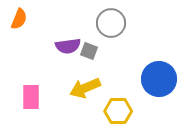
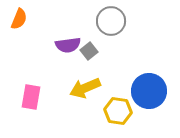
gray circle: moved 2 px up
purple semicircle: moved 1 px up
gray square: rotated 30 degrees clockwise
blue circle: moved 10 px left, 12 px down
pink rectangle: rotated 10 degrees clockwise
yellow hexagon: rotated 8 degrees clockwise
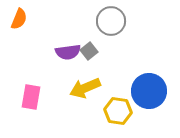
purple semicircle: moved 7 px down
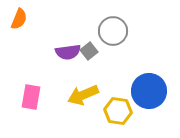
gray circle: moved 2 px right, 10 px down
yellow arrow: moved 2 px left, 7 px down
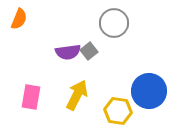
gray circle: moved 1 px right, 8 px up
yellow arrow: moved 6 px left; rotated 140 degrees clockwise
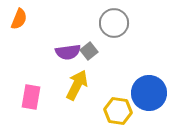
blue circle: moved 2 px down
yellow arrow: moved 10 px up
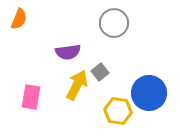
gray square: moved 11 px right, 21 px down
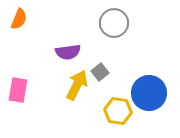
pink rectangle: moved 13 px left, 7 px up
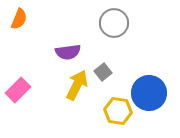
gray square: moved 3 px right
pink rectangle: rotated 35 degrees clockwise
